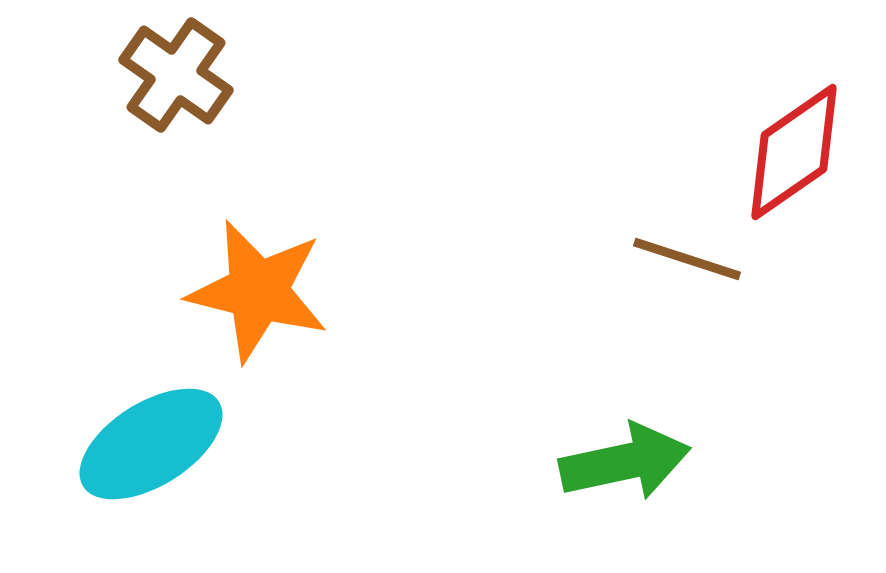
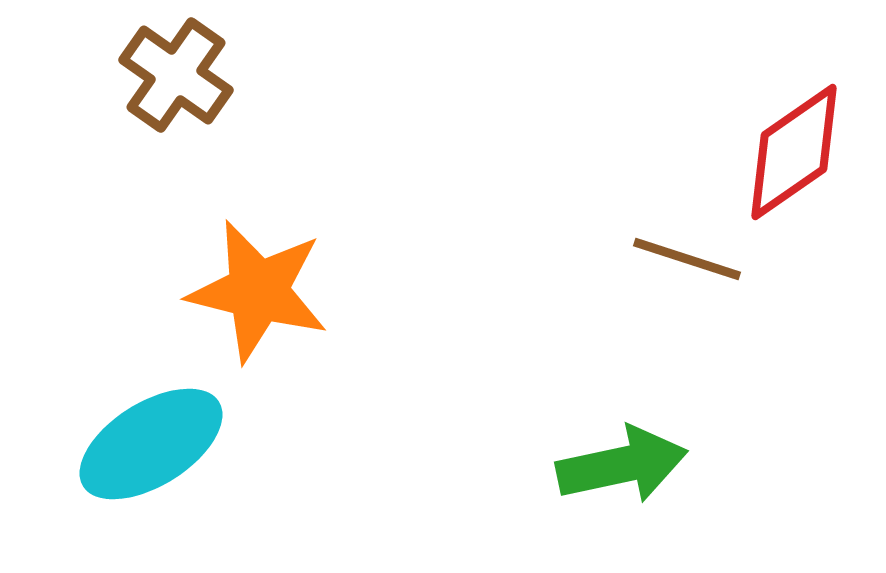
green arrow: moved 3 px left, 3 px down
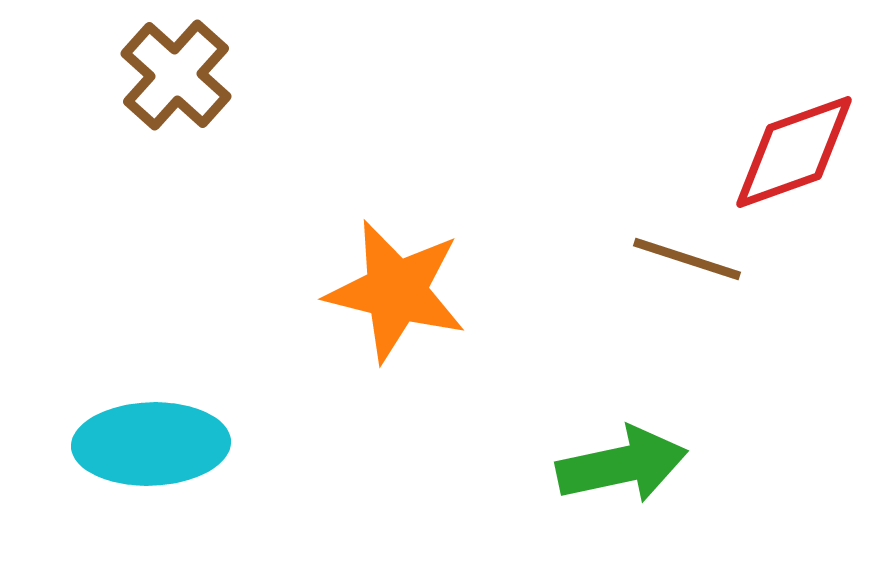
brown cross: rotated 7 degrees clockwise
red diamond: rotated 15 degrees clockwise
orange star: moved 138 px right
cyan ellipse: rotated 30 degrees clockwise
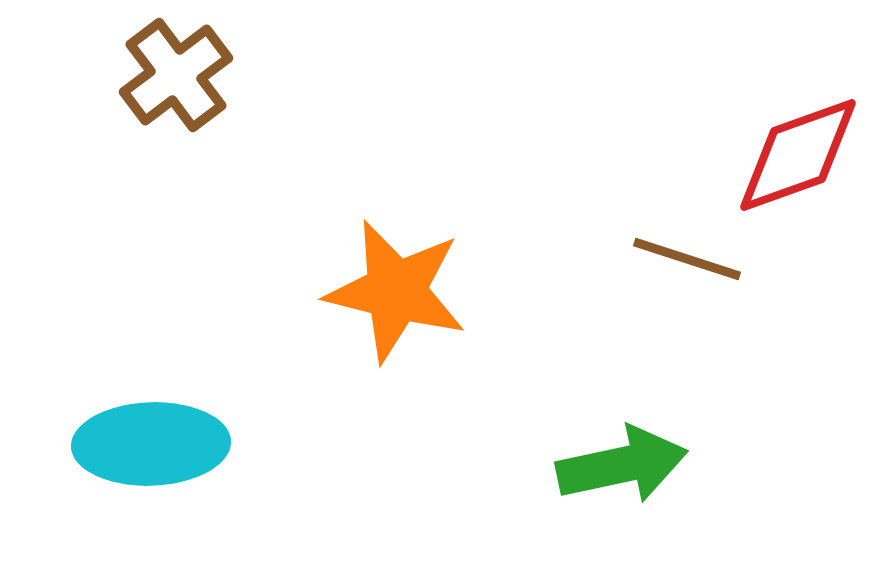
brown cross: rotated 11 degrees clockwise
red diamond: moved 4 px right, 3 px down
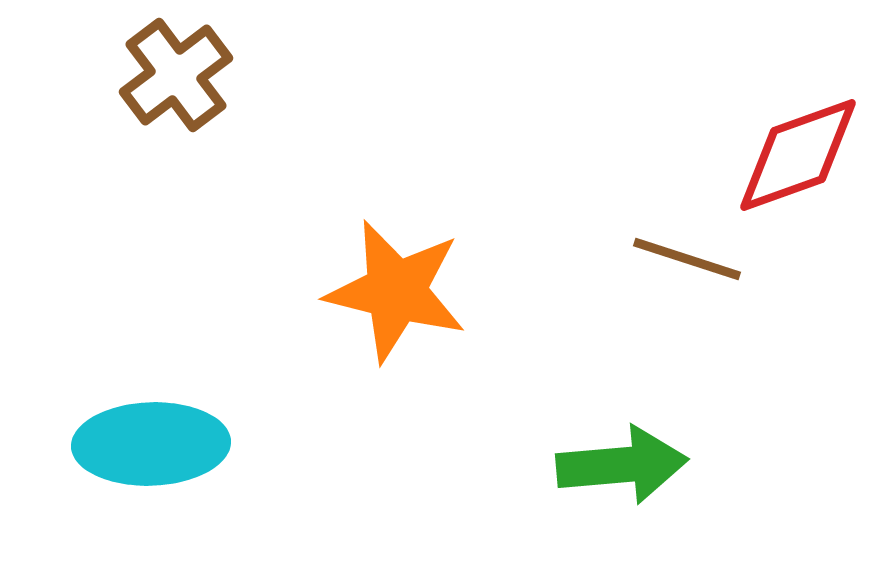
green arrow: rotated 7 degrees clockwise
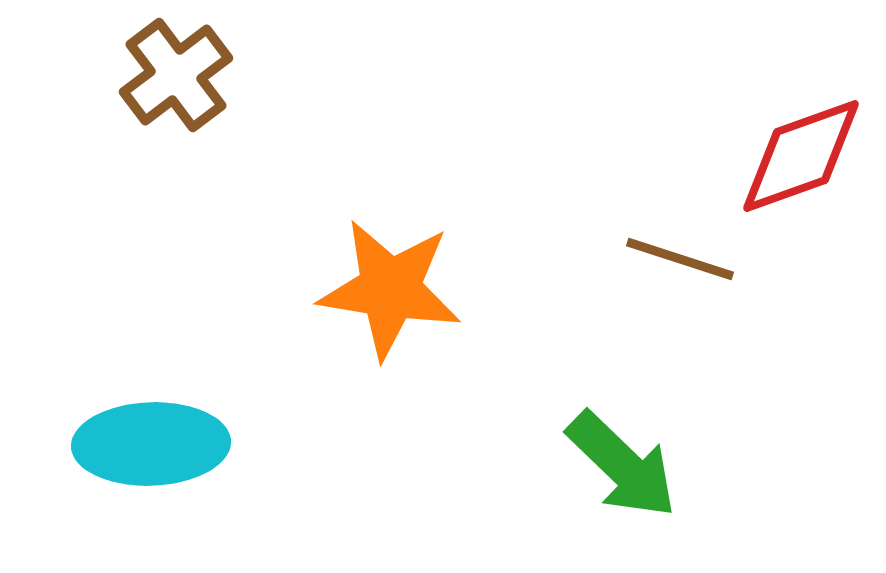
red diamond: moved 3 px right, 1 px down
brown line: moved 7 px left
orange star: moved 6 px left, 2 px up; rotated 5 degrees counterclockwise
green arrow: rotated 49 degrees clockwise
